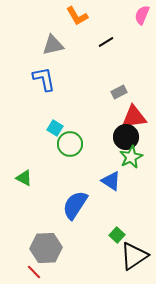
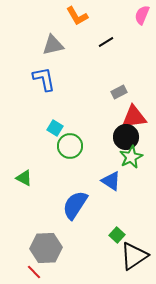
green circle: moved 2 px down
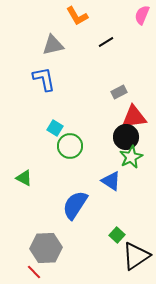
black triangle: moved 2 px right
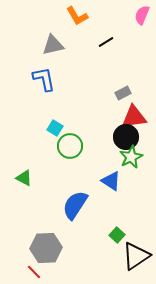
gray rectangle: moved 4 px right, 1 px down
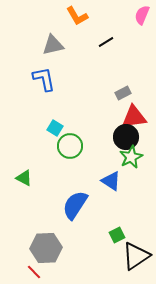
green square: rotated 21 degrees clockwise
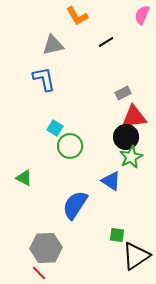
green square: rotated 35 degrees clockwise
red line: moved 5 px right, 1 px down
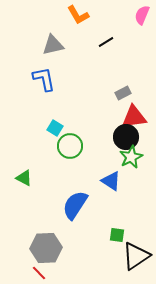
orange L-shape: moved 1 px right, 1 px up
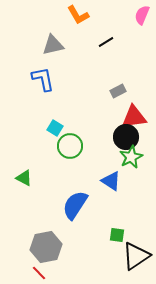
blue L-shape: moved 1 px left
gray rectangle: moved 5 px left, 2 px up
gray hexagon: moved 1 px up; rotated 8 degrees counterclockwise
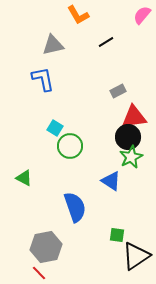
pink semicircle: rotated 18 degrees clockwise
black circle: moved 2 px right
blue semicircle: moved 2 px down; rotated 128 degrees clockwise
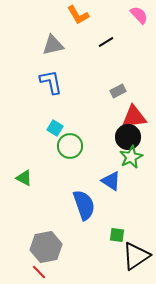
pink semicircle: moved 3 px left; rotated 96 degrees clockwise
blue L-shape: moved 8 px right, 3 px down
blue semicircle: moved 9 px right, 2 px up
red line: moved 1 px up
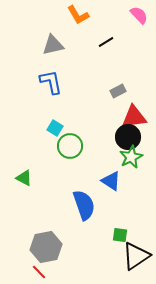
green square: moved 3 px right
